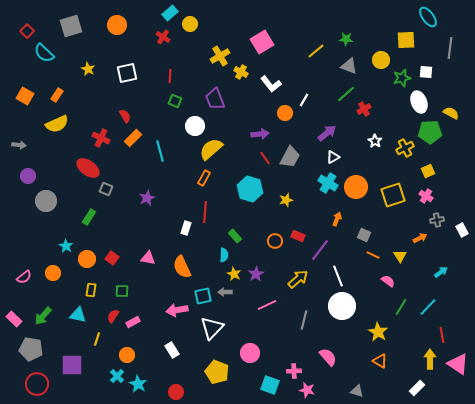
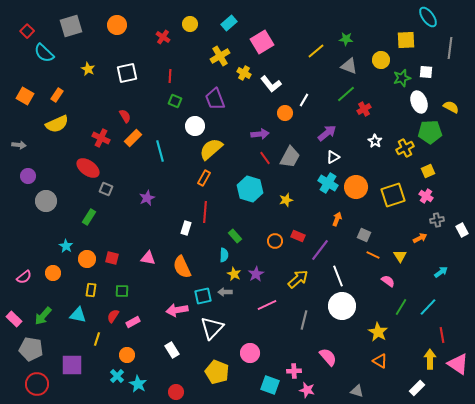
cyan rectangle at (170, 13): moved 59 px right, 10 px down
yellow cross at (241, 72): moved 3 px right, 1 px down
yellow semicircle at (451, 113): moved 6 px up
red square at (112, 258): rotated 24 degrees counterclockwise
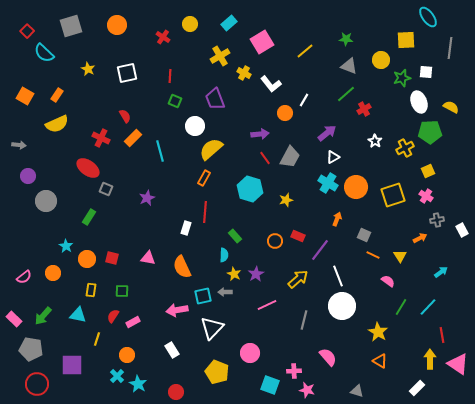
yellow line at (316, 51): moved 11 px left
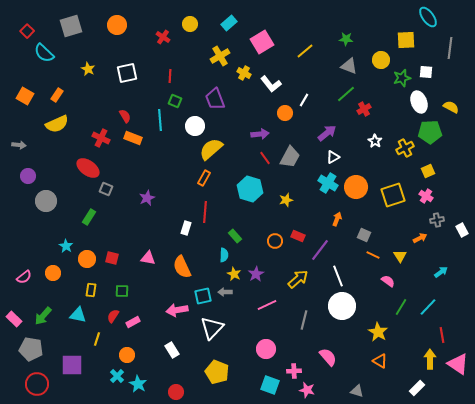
orange rectangle at (133, 138): rotated 66 degrees clockwise
cyan line at (160, 151): moved 31 px up; rotated 10 degrees clockwise
pink circle at (250, 353): moved 16 px right, 4 px up
